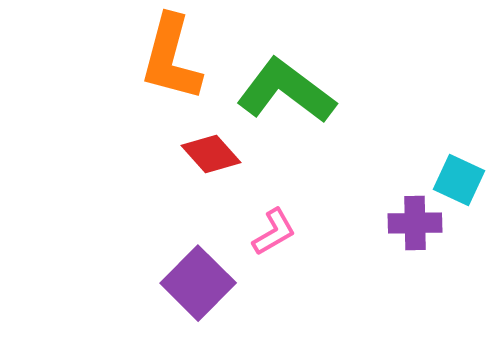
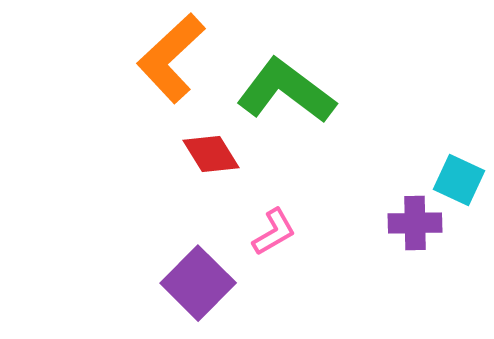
orange L-shape: rotated 32 degrees clockwise
red diamond: rotated 10 degrees clockwise
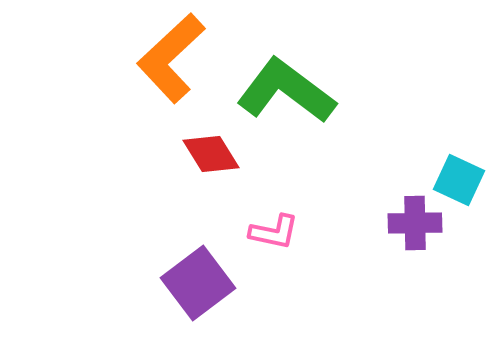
pink L-shape: rotated 42 degrees clockwise
purple square: rotated 8 degrees clockwise
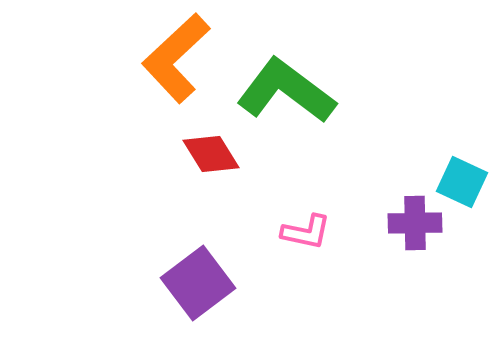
orange L-shape: moved 5 px right
cyan square: moved 3 px right, 2 px down
pink L-shape: moved 32 px right
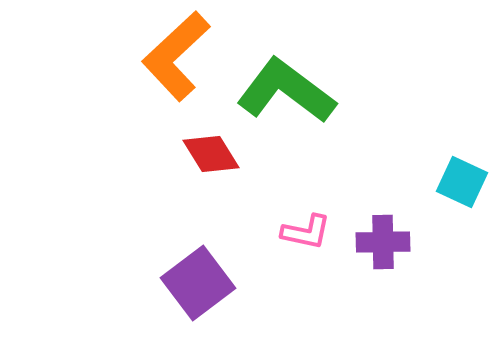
orange L-shape: moved 2 px up
purple cross: moved 32 px left, 19 px down
